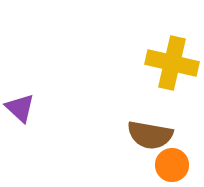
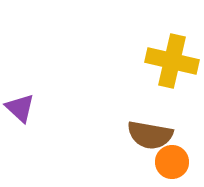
yellow cross: moved 2 px up
orange circle: moved 3 px up
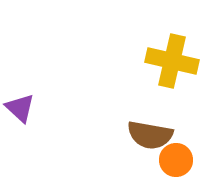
orange circle: moved 4 px right, 2 px up
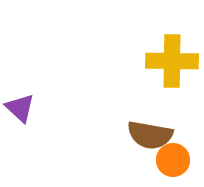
yellow cross: rotated 12 degrees counterclockwise
orange circle: moved 3 px left
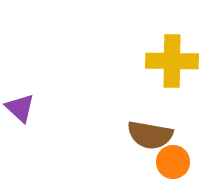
orange circle: moved 2 px down
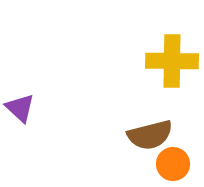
brown semicircle: rotated 24 degrees counterclockwise
orange circle: moved 2 px down
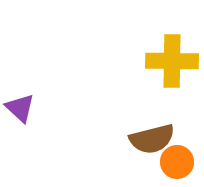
brown semicircle: moved 2 px right, 4 px down
orange circle: moved 4 px right, 2 px up
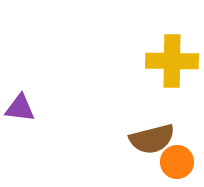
purple triangle: rotated 36 degrees counterclockwise
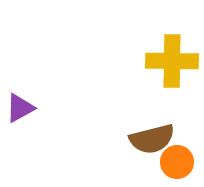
purple triangle: rotated 36 degrees counterclockwise
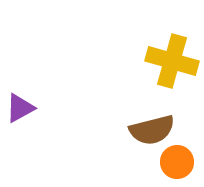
yellow cross: rotated 15 degrees clockwise
brown semicircle: moved 9 px up
